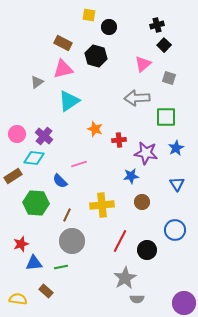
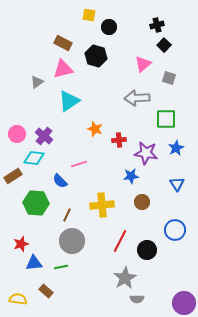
green square at (166, 117): moved 2 px down
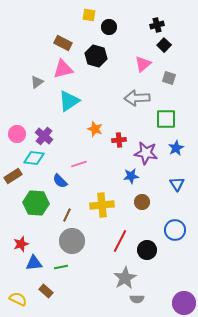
yellow semicircle at (18, 299): rotated 18 degrees clockwise
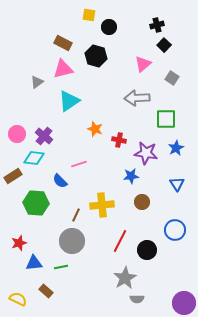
gray square at (169, 78): moved 3 px right; rotated 16 degrees clockwise
red cross at (119, 140): rotated 16 degrees clockwise
brown line at (67, 215): moved 9 px right
red star at (21, 244): moved 2 px left, 1 px up
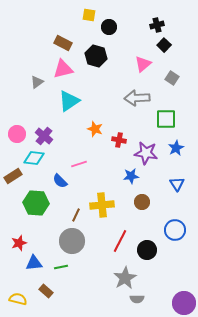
yellow semicircle at (18, 299): rotated 12 degrees counterclockwise
